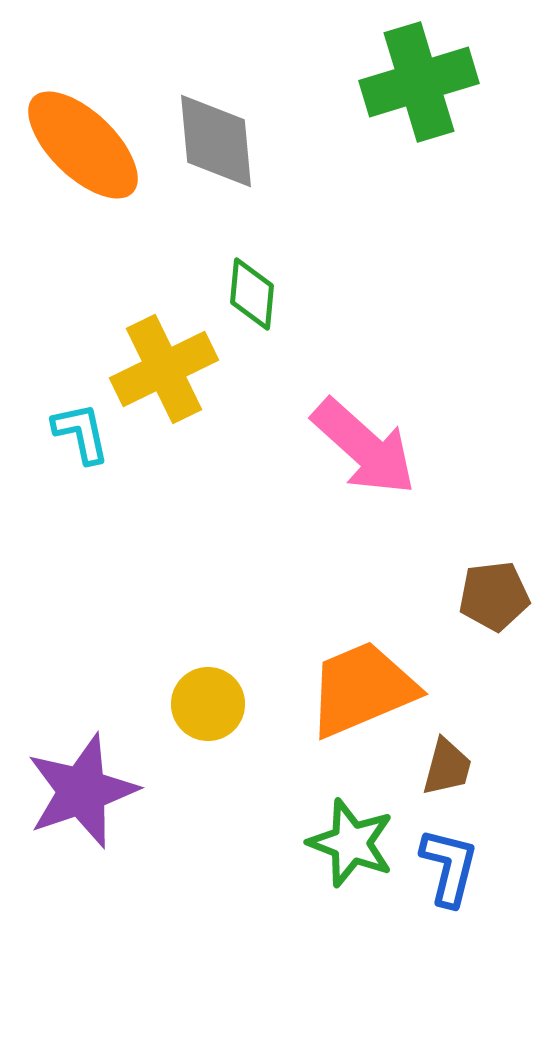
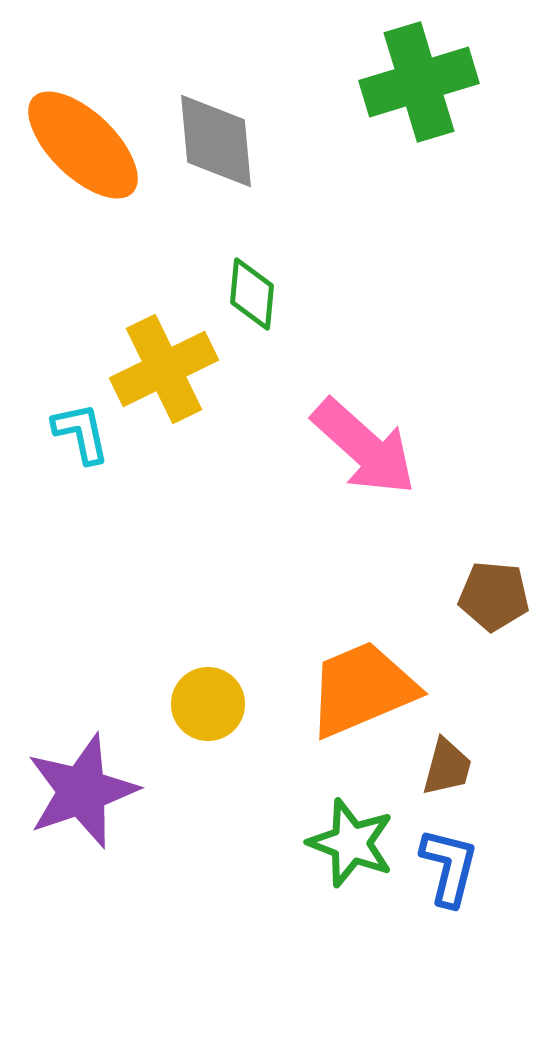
brown pentagon: rotated 12 degrees clockwise
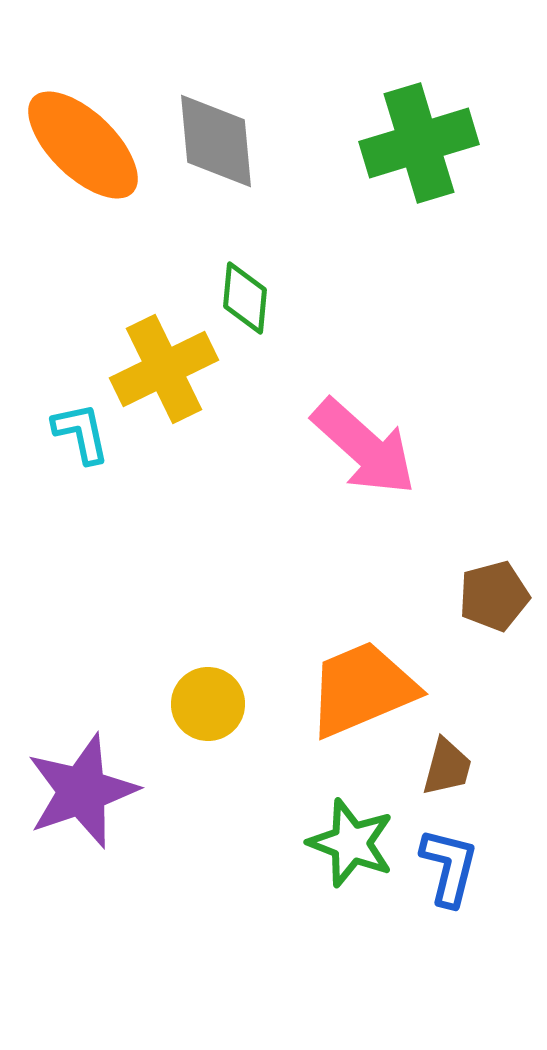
green cross: moved 61 px down
green diamond: moved 7 px left, 4 px down
brown pentagon: rotated 20 degrees counterclockwise
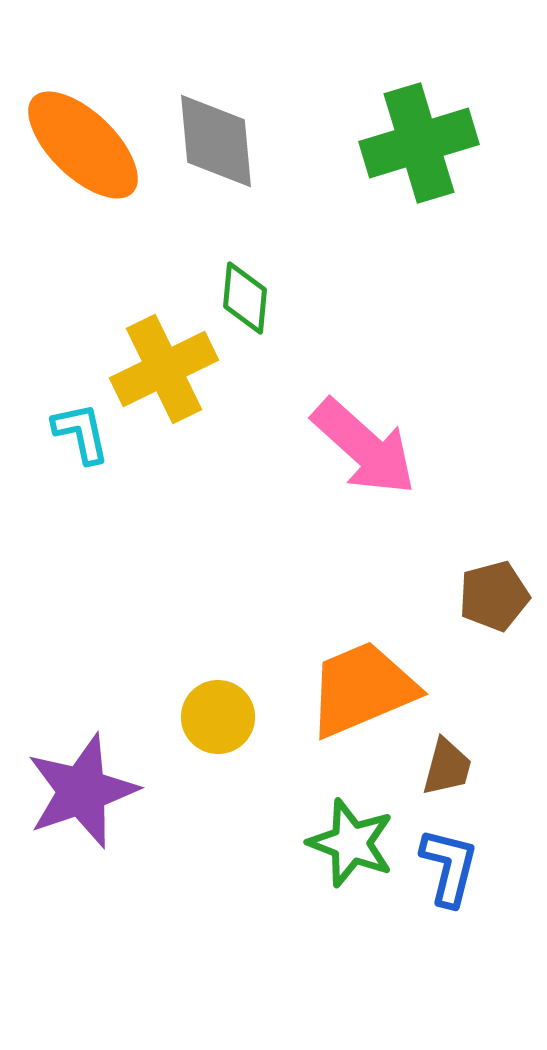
yellow circle: moved 10 px right, 13 px down
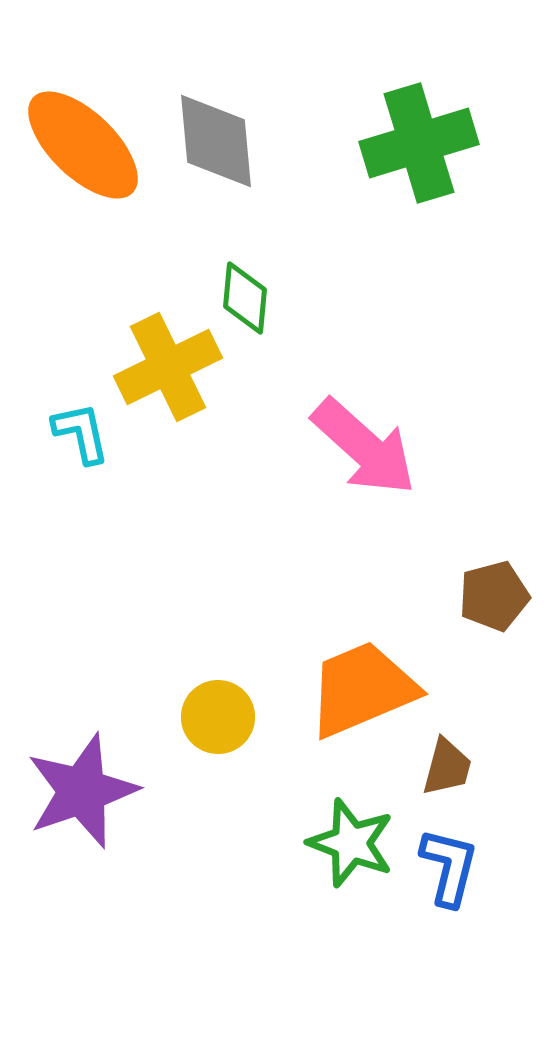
yellow cross: moved 4 px right, 2 px up
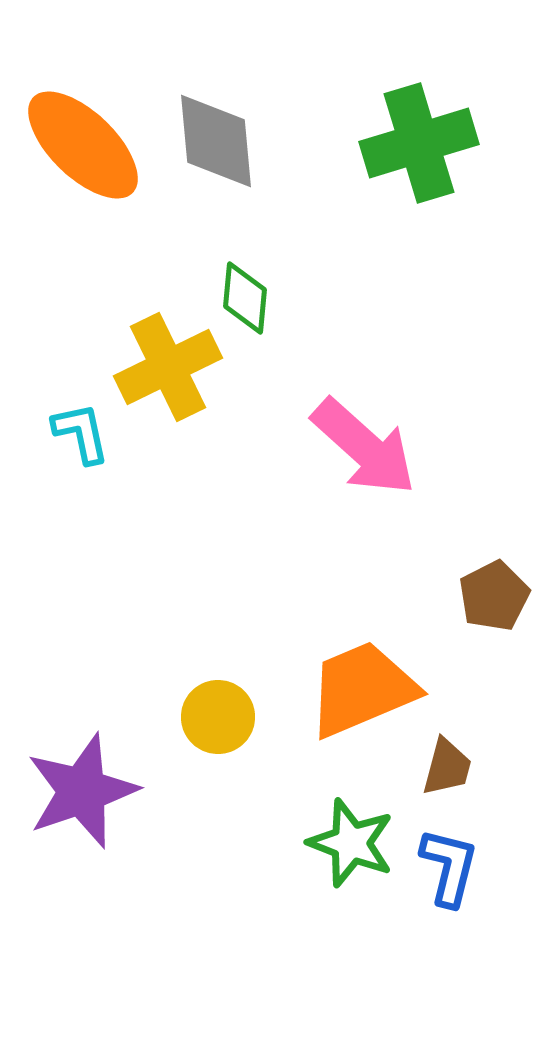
brown pentagon: rotated 12 degrees counterclockwise
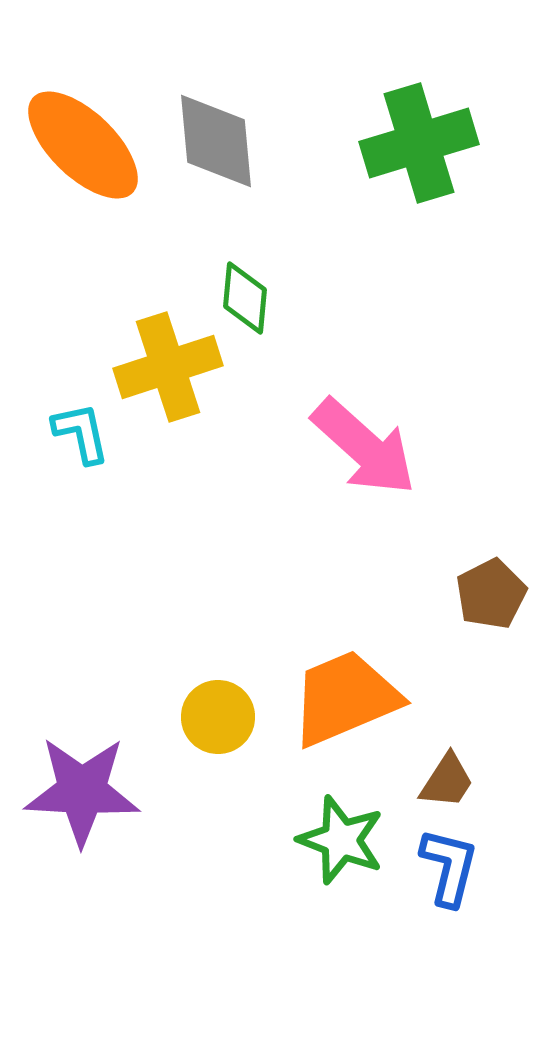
yellow cross: rotated 8 degrees clockwise
brown pentagon: moved 3 px left, 2 px up
orange trapezoid: moved 17 px left, 9 px down
brown trapezoid: moved 14 px down; rotated 18 degrees clockwise
purple star: rotated 22 degrees clockwise
green star: moved 10 px left, 3 px up
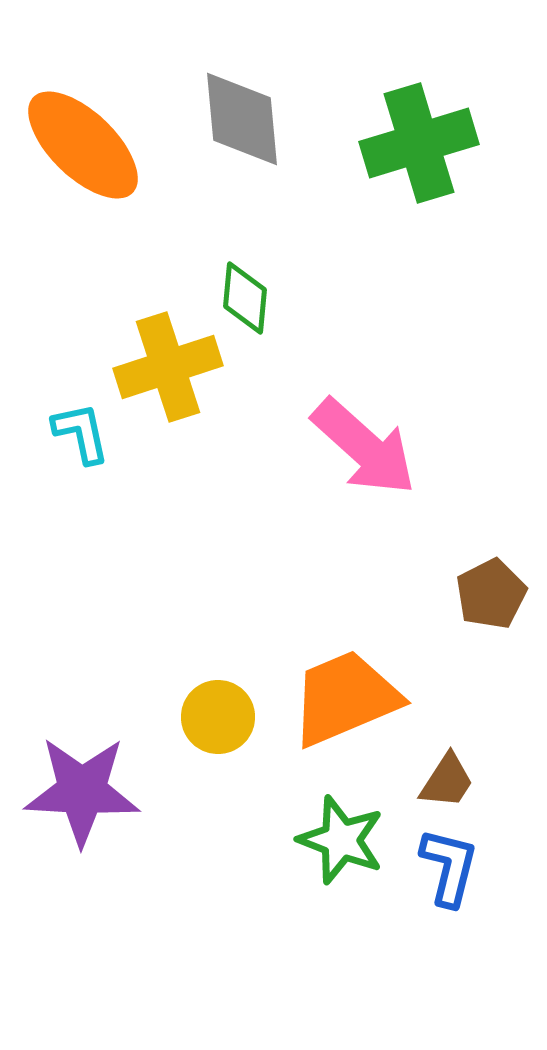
gray diamond: moved 26 px right, 22 px up
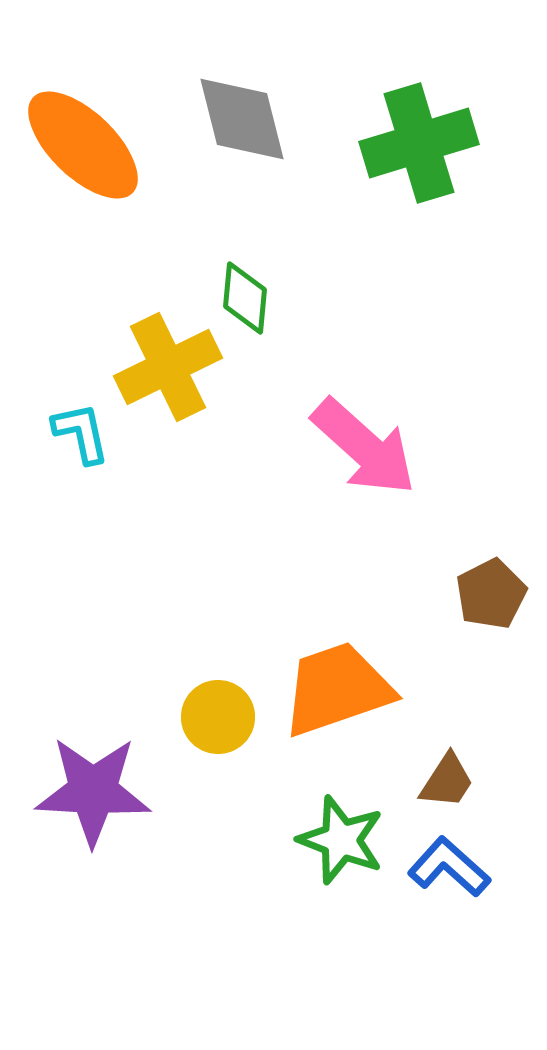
gray diamond: rotated 9 degrees counterclockwise
yellow cross: rotated 8 degrees counterclockwise
orange trapezoid: moved 8 px left, 9 px up; rotated 4 degrees clockwise
purple star: moved 11 px right
blue L-shape: rotated 62 degrees counterclockwise
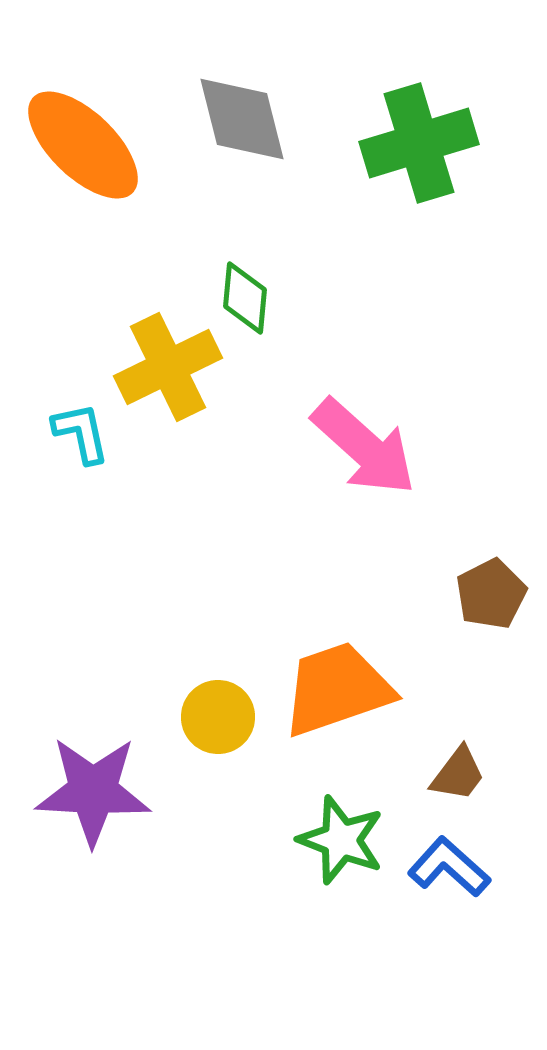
brown trapezoid: moved 11 px right, 7 px up; rotated 4 degrees clockwise
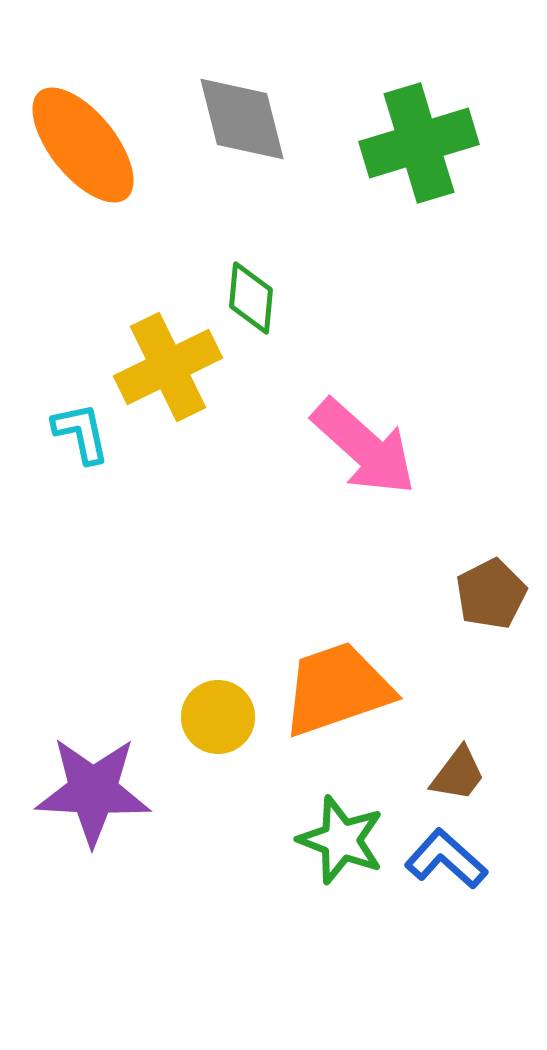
orange ellipse: rotated 7 degrees clockwise
green diamond: moved 6 px right
blue L-shape: moved 3 px left, 8 px up
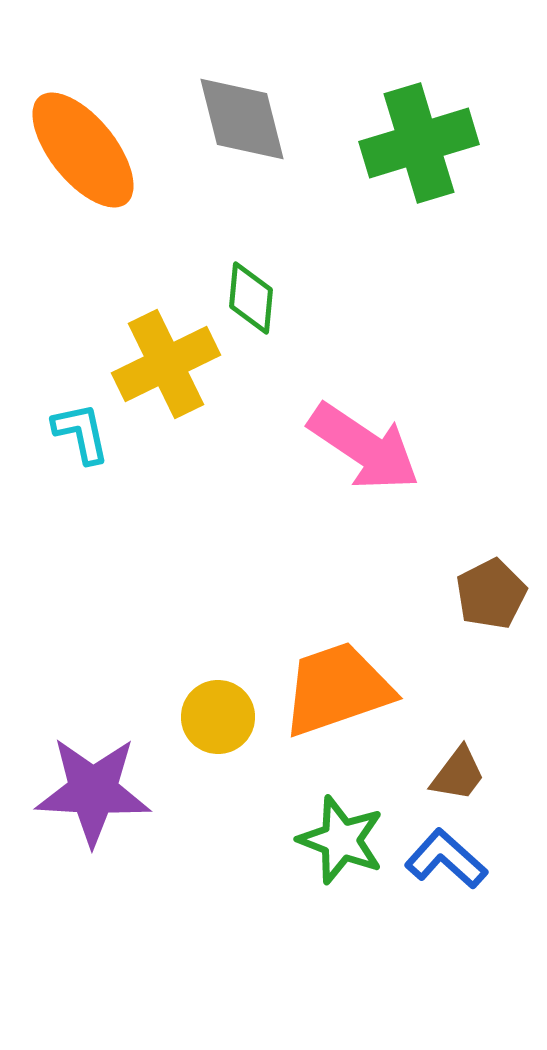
orange ellipse: moved 5 px down
yellow cross: moved 2 px left, 3 px up
pink arrow: rotated 8 degrees counterclockwise
